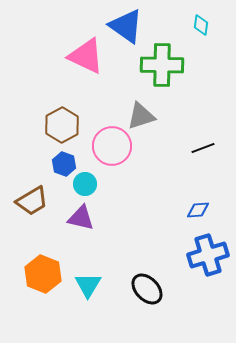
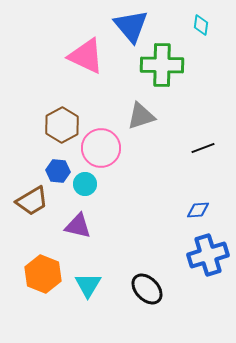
blue triangle: moved 5 px right; rotated 15 degrees clockwise
pink circle: moved 11 px left, 2 px down
blue hexagon: moved 6 px left, 7 px down; rotated 15 degrees counterclockwise
purple triangle: moved 3 px left, 8 px down
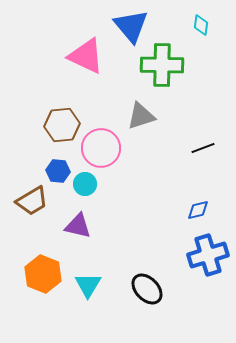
brown hexagon: rotated 24 degrees clockwise
blue diamond: rotated 10 degrees counterclockwise
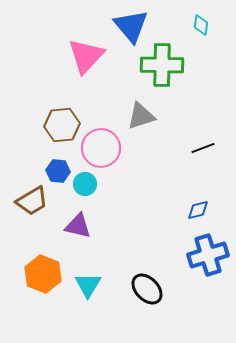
pink triangle: rotated 48 degrees clockwise
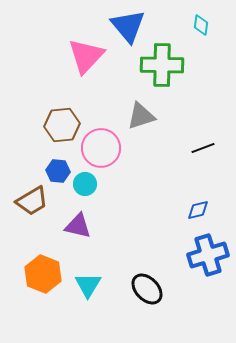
blue triangle: moved 3 px left
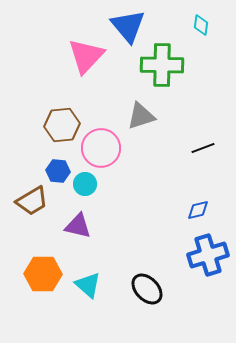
orange hexagon: rotated 21 degrees counterclockwise
cyan triangle: rotated 20 degrees counterclockwise
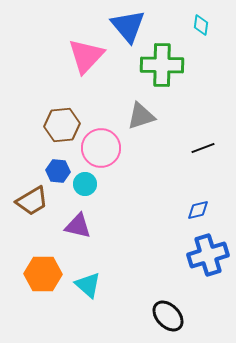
black ellipse: moved 21 px right, 27 px down
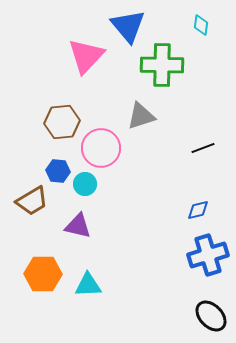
brown hexagon: moved 3 px up
cyan triangle: rotated 44 degrees counterclockwise
black ellipse: moved 43 px right
